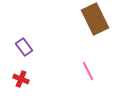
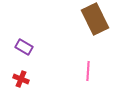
purple rectangle: rotated 24 degrees counterclockwise
pink line: rotated 30 degrees clockwise
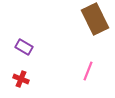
pink line: rotated 18 degrees clockwise
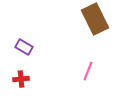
red cross: rotated 28 degrees counterclockwise
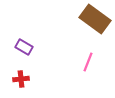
brown rectangle: rotated 28 degrees counterclockwise
pink line: moved 9 px up
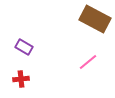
brown rectangle: rotated 8 degrees counterclockwise
pink line: rotated 30 degrees clockwise
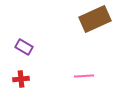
brown rectangle: rotated 52 degrees counterclockwise
pink line: moved 4 px left, 14 px down; rotated 36 degrees clockwise
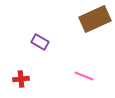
purple rectangle: moved 16 px right, 5 px up
pink line: rotated 24 degrees clockwise
